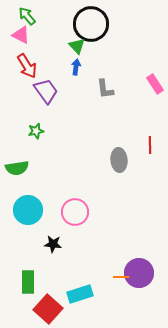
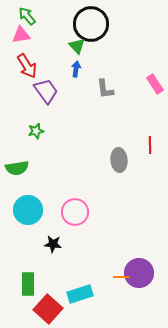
pink triangle: rotated 36 degrees counterclockwise
blue arrow: moved 2 px down
green rectangle: moved 2 px down
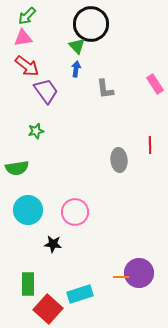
green arrow: rotated 96 degrees counterclockwise
pink triangle: moved 2 px right, 3 px down
red arrow: rotated 20 degrees counterclockwise
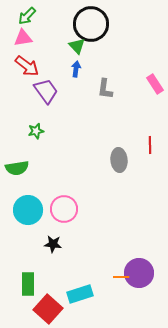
gray L-shape: rotated 15 degrees clockwise
pink circle: moved 11 px left, 3 px up
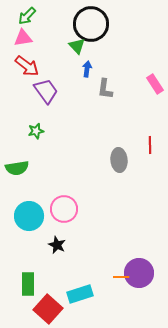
blue arrow: moved 11 px right
cyan circle: moved 1 px right, 6 px down
black star: moved 4 px right, 1 px down; rotated 18 degrees clockwise
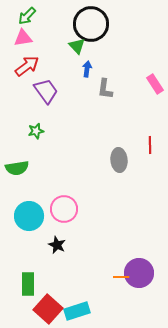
red arrow: rotated 75 degrees counterclockwise
cyan rectangle: moved 3 px left, 17 px down
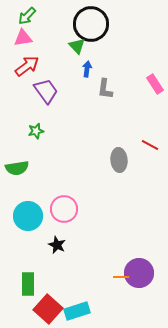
red line: rotated 60 degrees counterclockwise
cyan circle: moved 1 px left
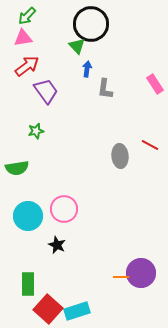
gray ellipse: moved 1 px right, 4 px up
purple circle: moved 2 px right
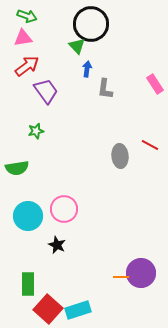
green arrow: rotated 114 degrees counterclockwise
cyan rectangle: moved 1 px right, 1 px up
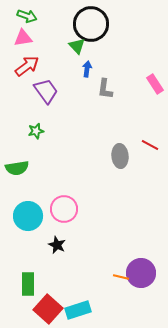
orange line: rotated 14 degrees clockwise
